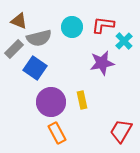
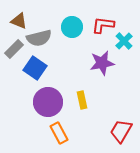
purple circle: moved 3 px left
orange rectangle: moved 2 px right
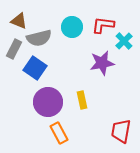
gray rectangle: rotated 18 degrees counterclockwise
red trapezoid: rotated 20 degrees counterclockwise
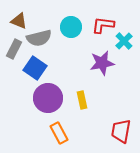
cyan circle: moved 1 px left
purple circle: moved 4 px up
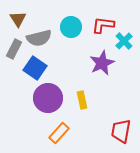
brown triangle: moved 1 px left, 2 px up; rotated 36 degrees clockwise
purple star: rotated 15 degrees counterclockwise
orange rectangle: rotated 70 degrees clockwise
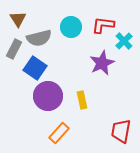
purple circle: moved 2 px up
